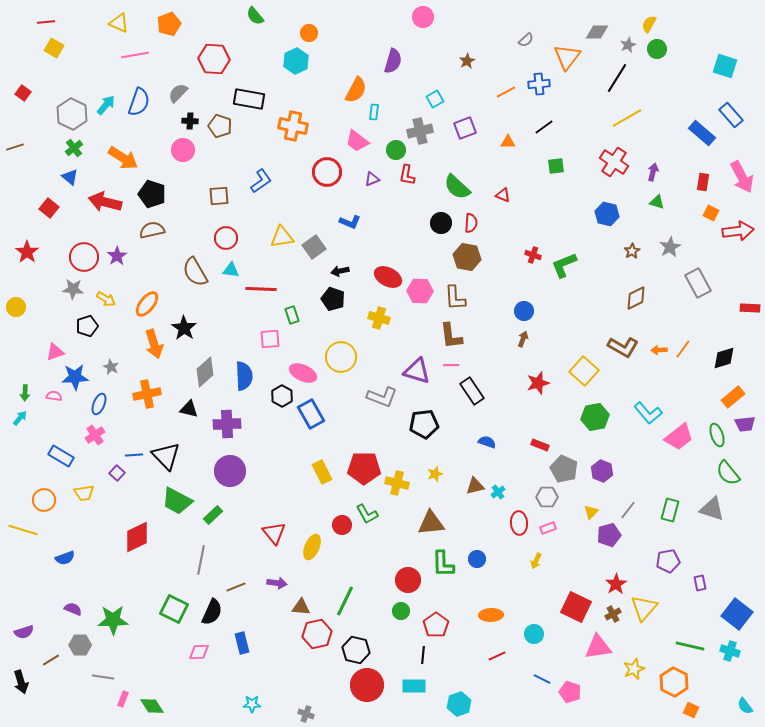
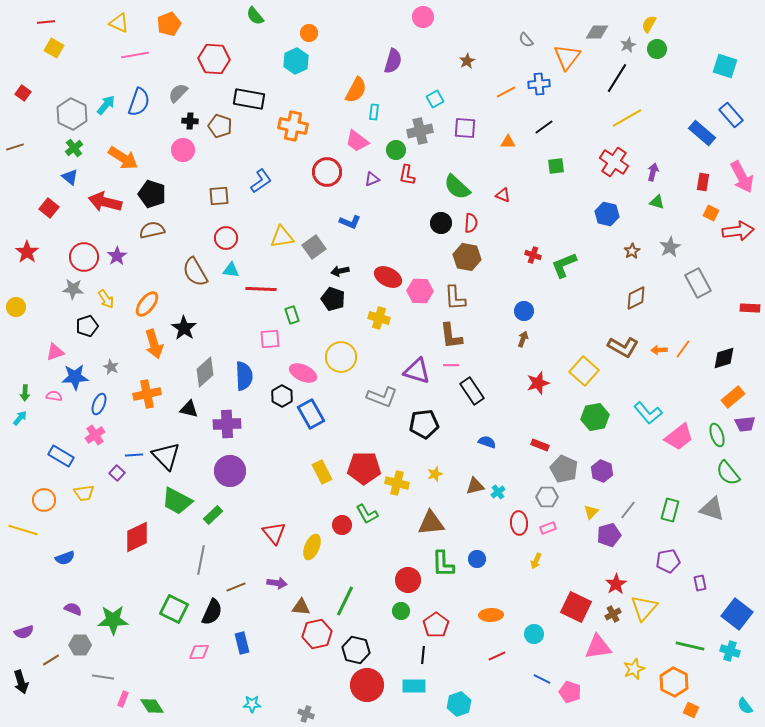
gray semicircle at (526, 40): rotated 91 degrees clockwise
purple square at (465, 128): rotated 25 degrees clockwise
yellow arrow at (106, 299): rotated 24 degrees clockwise
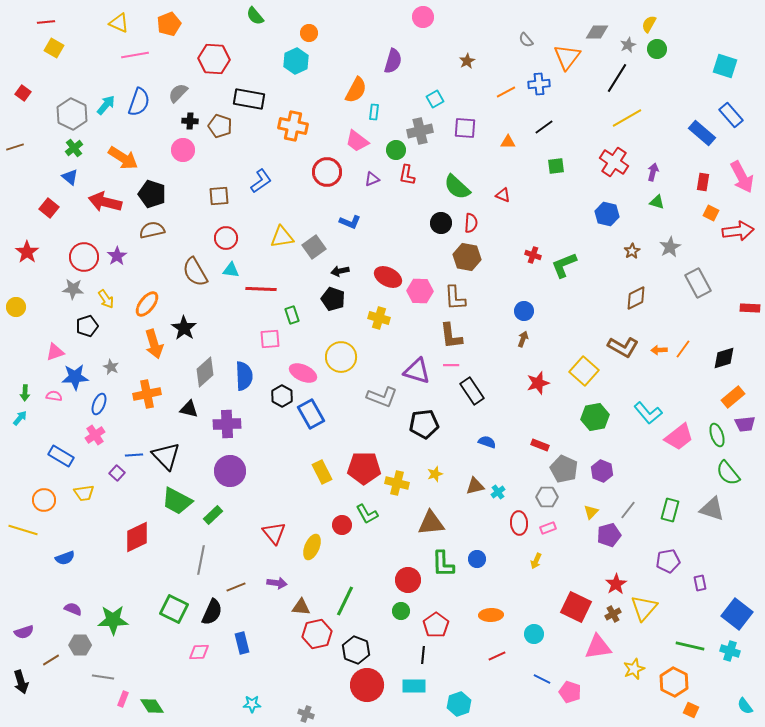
black hexagon at (356, 650): rotated 8 degrees clockwise
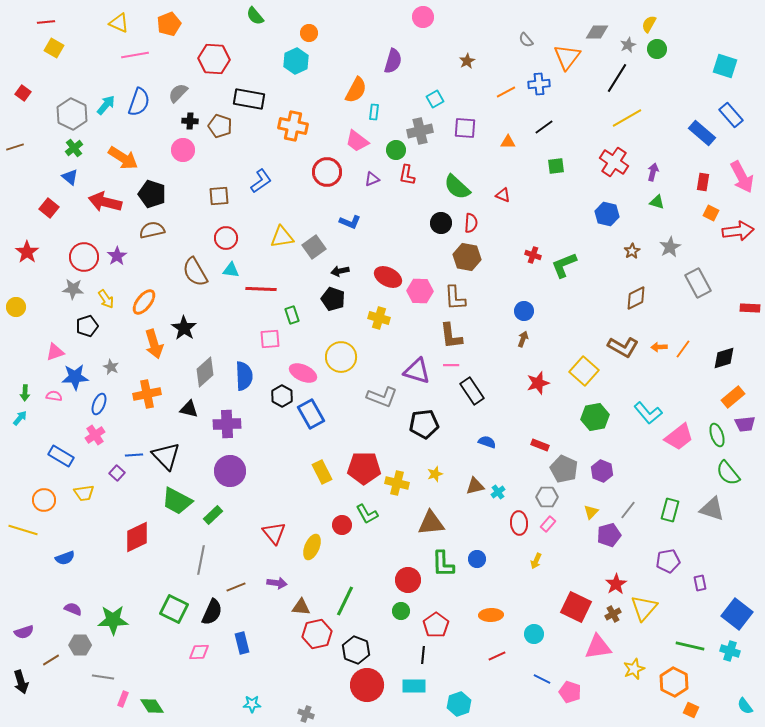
orange ellipse at (147, 304): moved 3 px left, 2 px up
orange arrow at (659, 350): moved 3 px up
pink rectangle at (548, 528): moved 4 px up; rotated 28 degrees counterclockwise
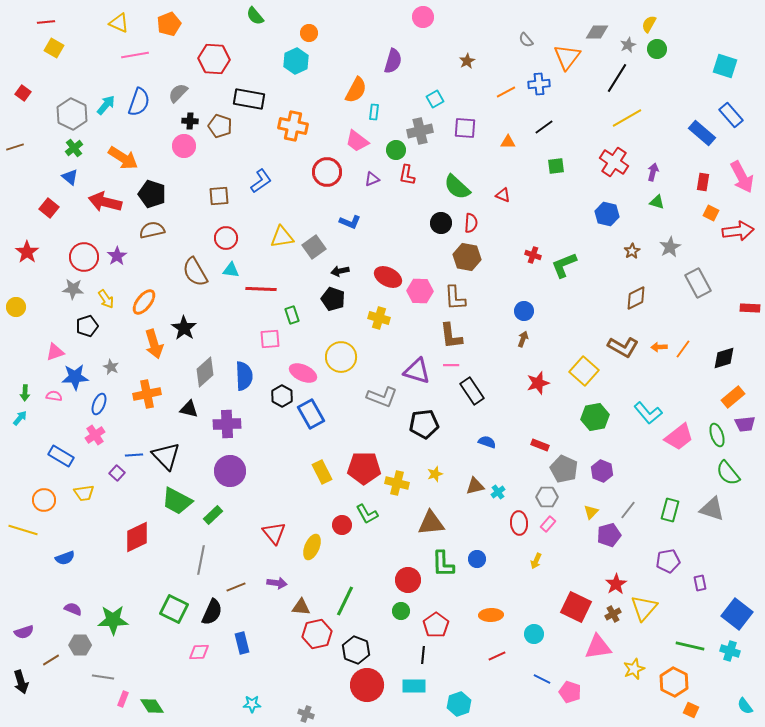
pink circle at (183, 150): moved 1 px right, 4 px up
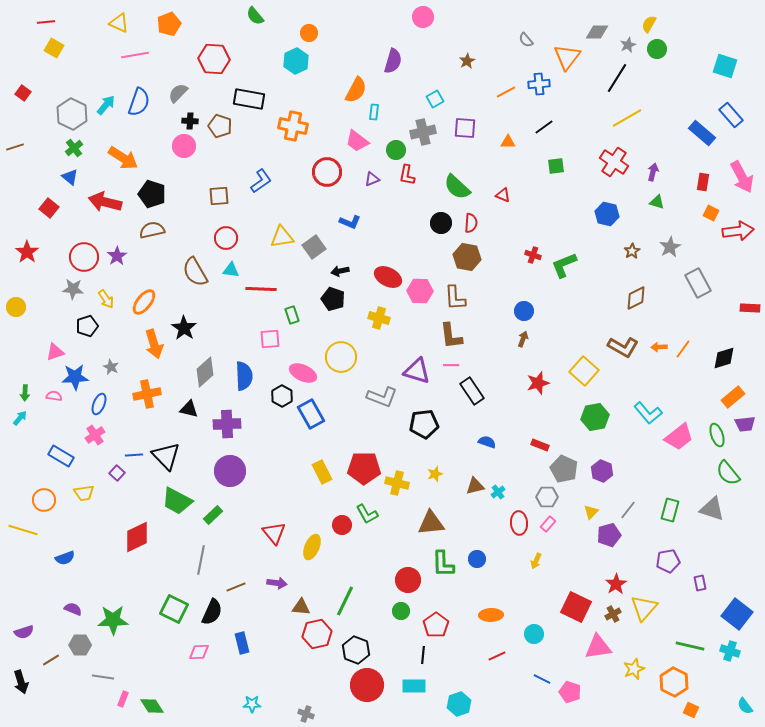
gray cross at (420, 131): moved 3 px right, 1 px down
